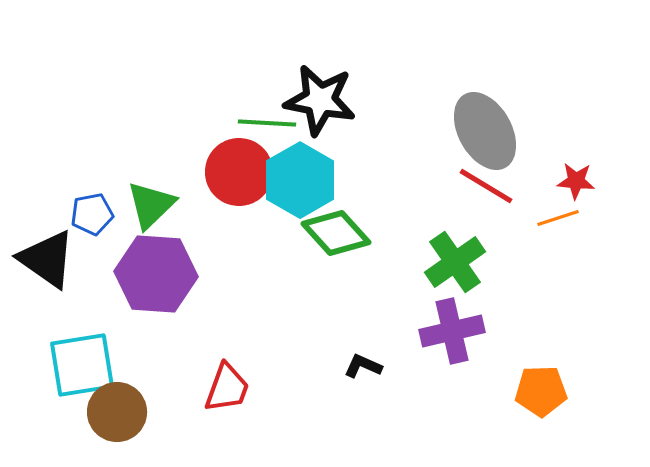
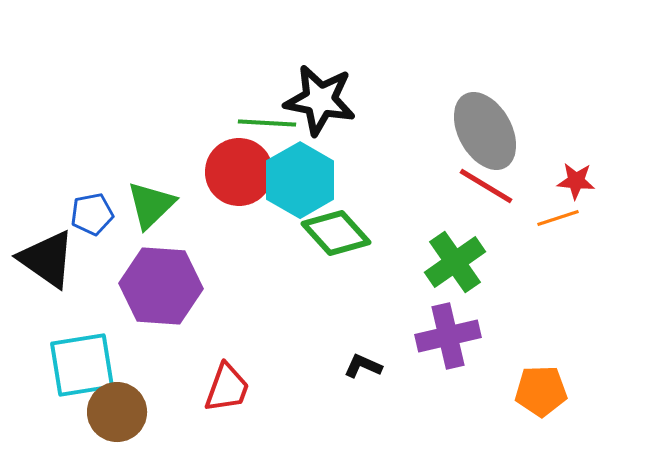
purple hexagon: moved 5 px right, 12 px down
purple cross: moved 4 px left, 5 px down
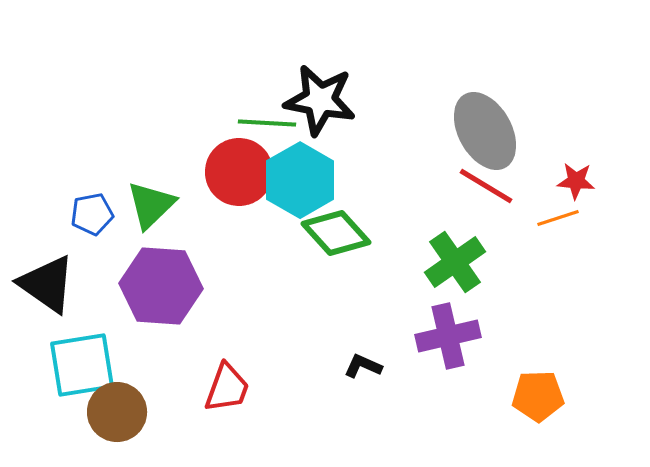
black triangle: moved 25 px down
orange pentagon: moved 3 px left, 5 px down
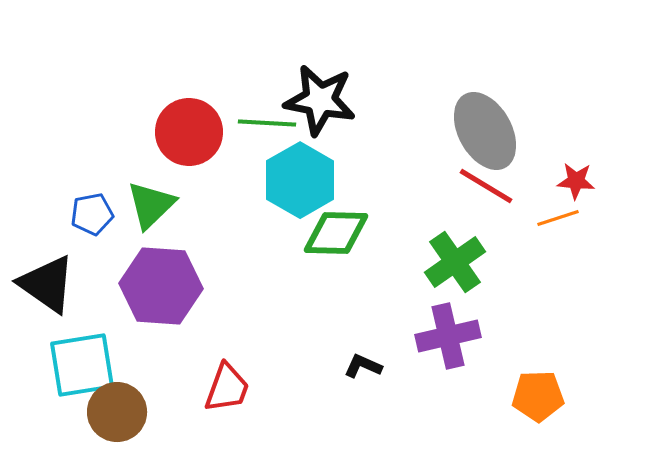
red circle: moved 50 px left, 40 px up
green diamond: rotated 46 degrees counterclockwise
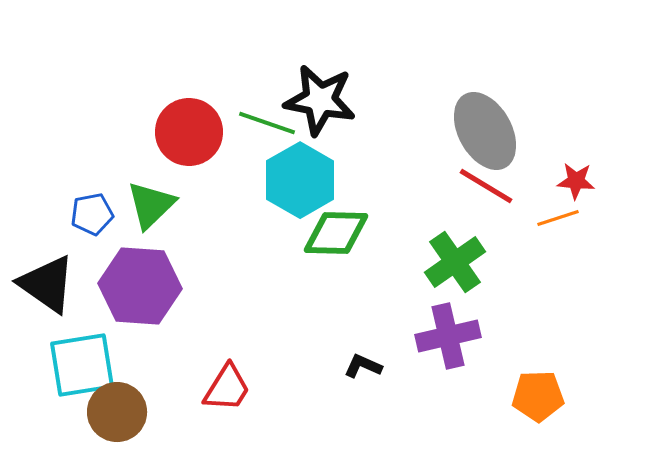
green line: rotated 16 degrees clockwise
purple hexagon: moved 21 px left
red trapezoid: rotated 12 degrees clockwise
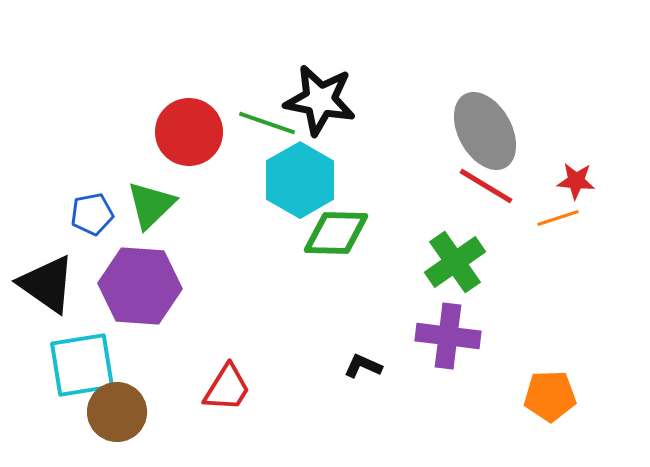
purple cross: rotated 20 degrees clockwise
orange pentagon: moved 12 px right
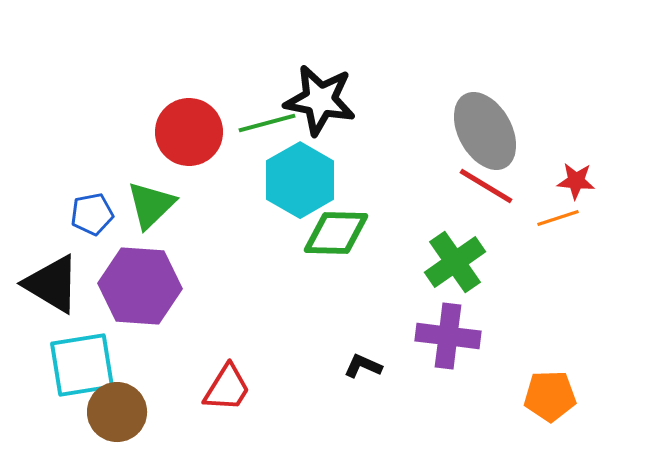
green line: rotated 34 degrees counterclockwise
black triangle: moved 5 px right; rotated 4 degrees counterclockwise
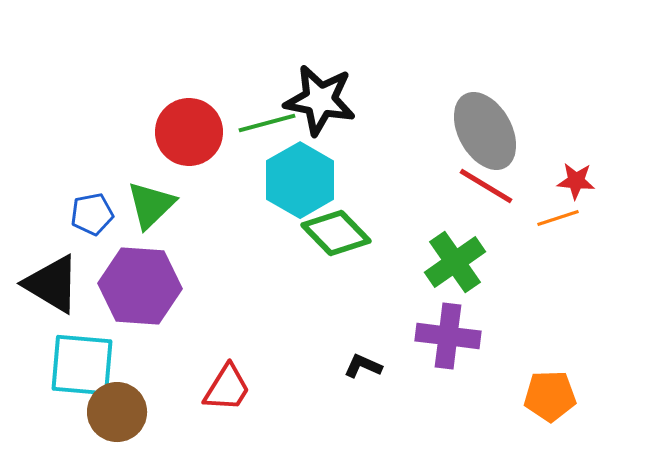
green diamond: rotated 44 degrees clockwise
cyan square: rotated 14 degrees clockwise
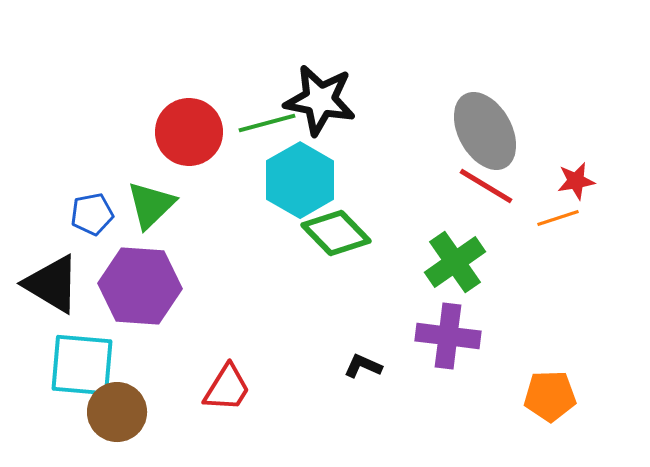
red star: rotated 15 degrees counterclockwise
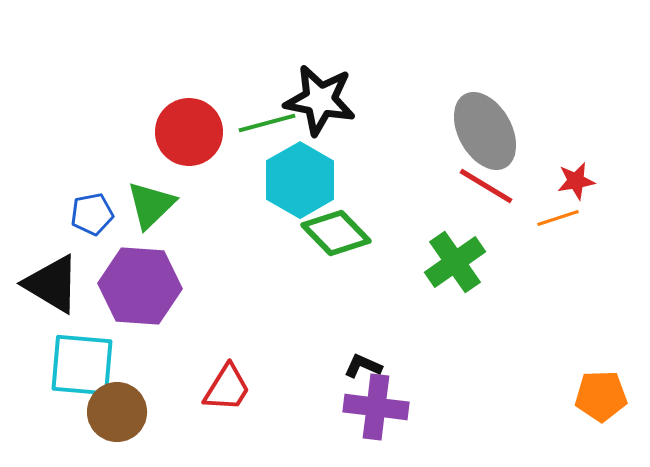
purple cross: moved 72 px left, 71 px down
orange pentagon: moved 51 px right
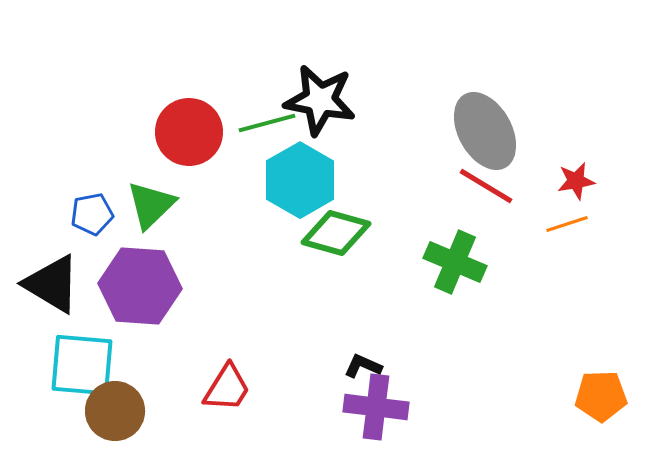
orange line: moved 9 px right, 6 px down
green diamond: rotated 30 degrees counterclockwise
green cross: rotated 32 degrees counterclockwise
brown circle: moved 2 px left, 1 px up
